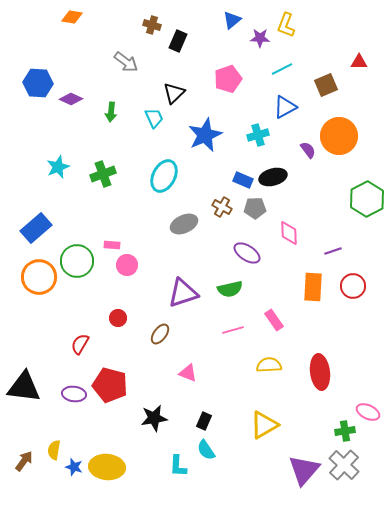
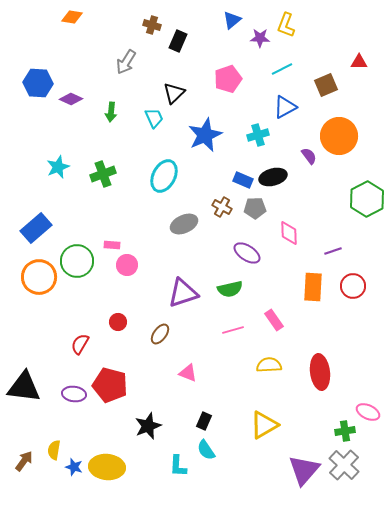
gray arrow at (126, 62): rotated 85 degrees clockwise
purple semicircle at (308, 150): moved 1 px right, 6 px down
red circle at (118, 318): moved 4 px down
black star at (154, 418): moved 6 px left, 8 px down; rotated 12 degrees counterclockwise
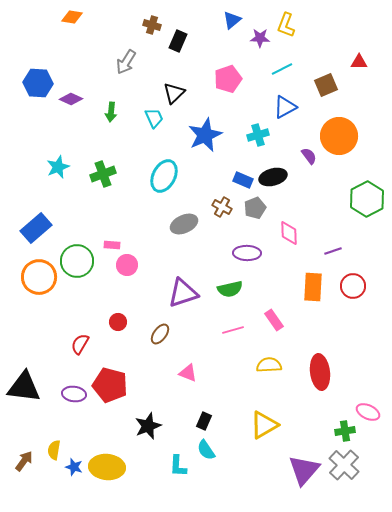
gray pentagon at (255, 208): rotated 20 degrees counterclockwise
purple ellipse at (247, 253): rotated 32 degrees counterclockwise
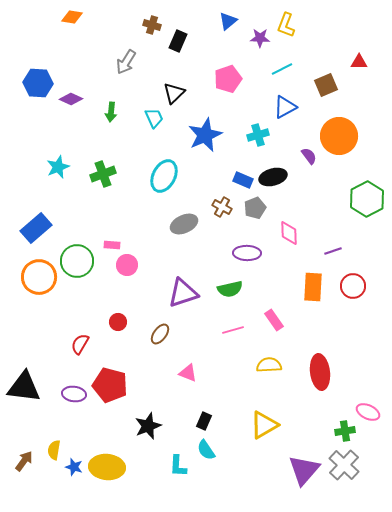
blue triangle at (232, 20): moved 4 px left, 1 px down
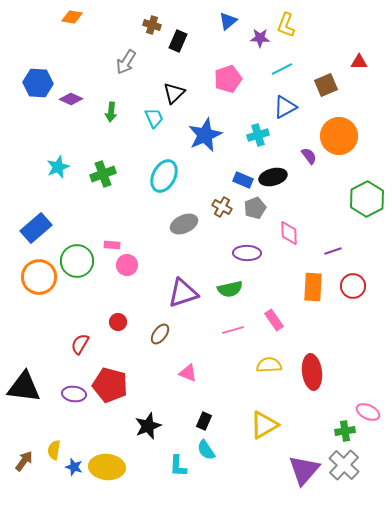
red ellipse at (320, 372): moved 8 px left
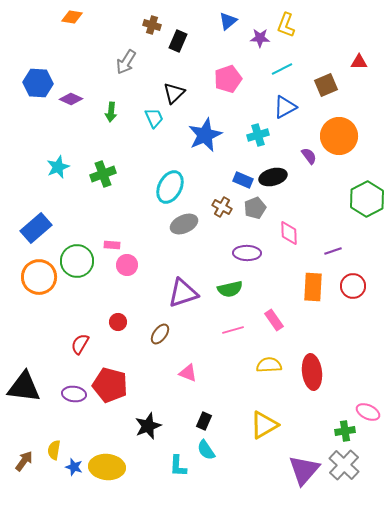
cyan ellipse at (164, 176): moved 6 px right, 11 px down
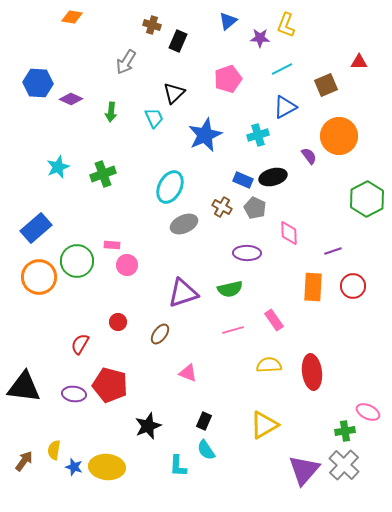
gray pentagon at (255, 208): rotated 25 degrees counterclockwise
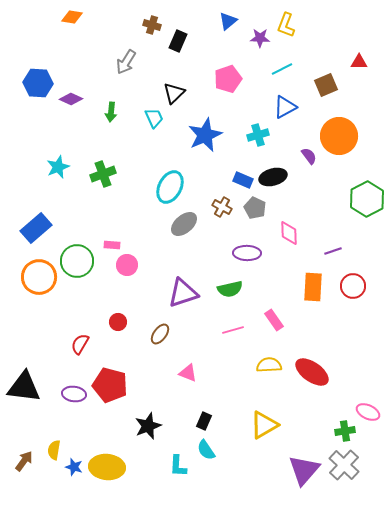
gray ellipse at (184, 224): rotated 16 degrees counterclockwise
red ellipse at (312, 372): rotated 48 degrees counterclockwise
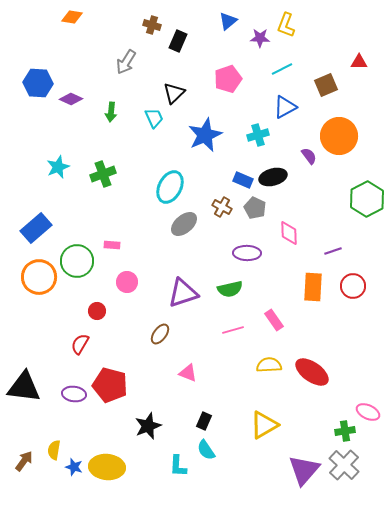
pink circle at (127, 265): moved 17 px down
red circle at (118, 322): moved 21 px left, 11 px up
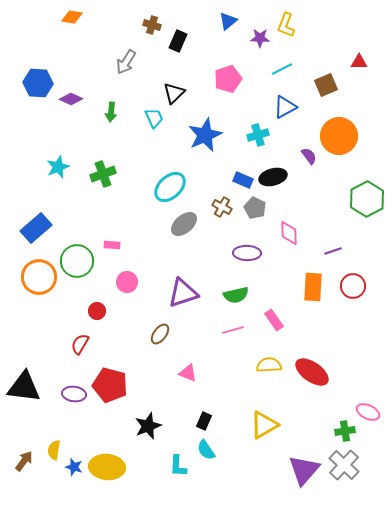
cyan ellipse at (170, 187): rotated 20 degrees clockwise
green semicircle at (230, 289): moved 6 px right, 6 px down
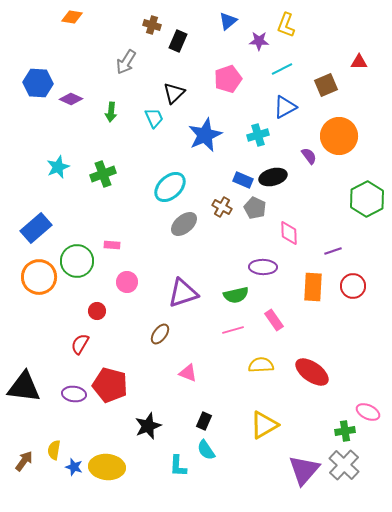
purple star at (260, 38): moved 1 px left, 3 px down
purple ellipse at (247, 253): moved 16 px right, 14 px down
yellow semicircle at (269, 365): moved 8 px left
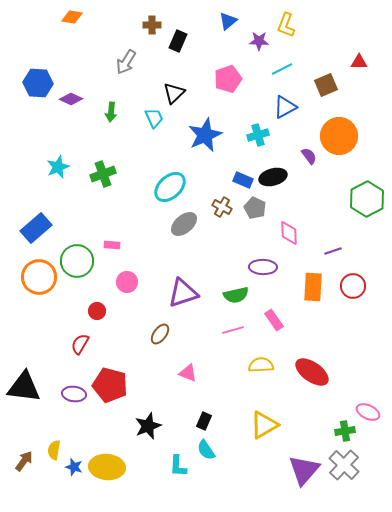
brown cross at (152, 25): rotated 18 degrees counterclockwise
